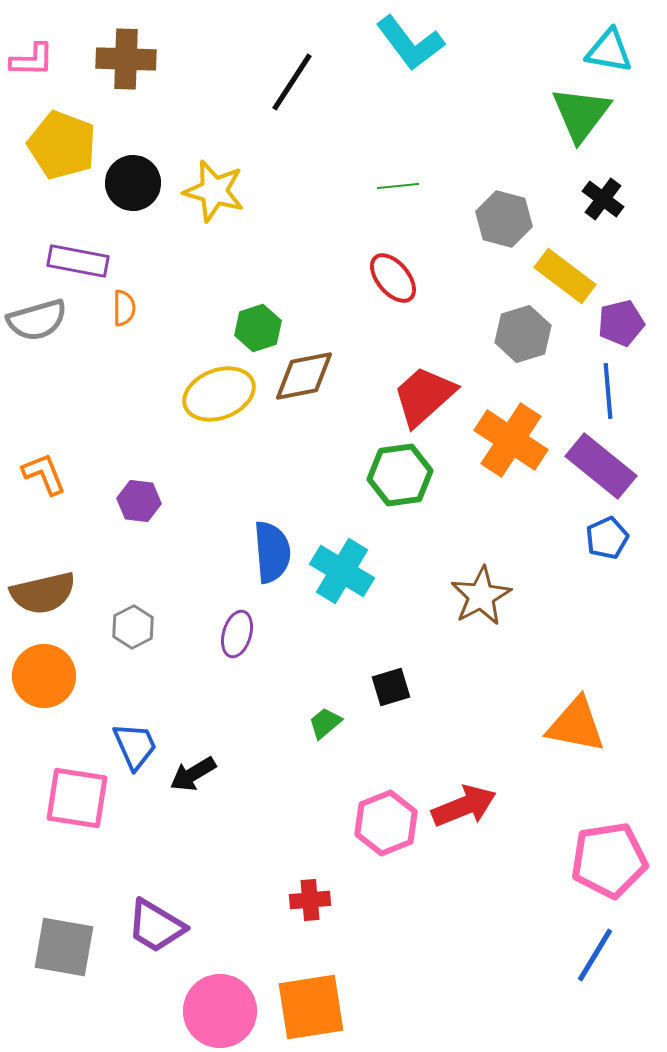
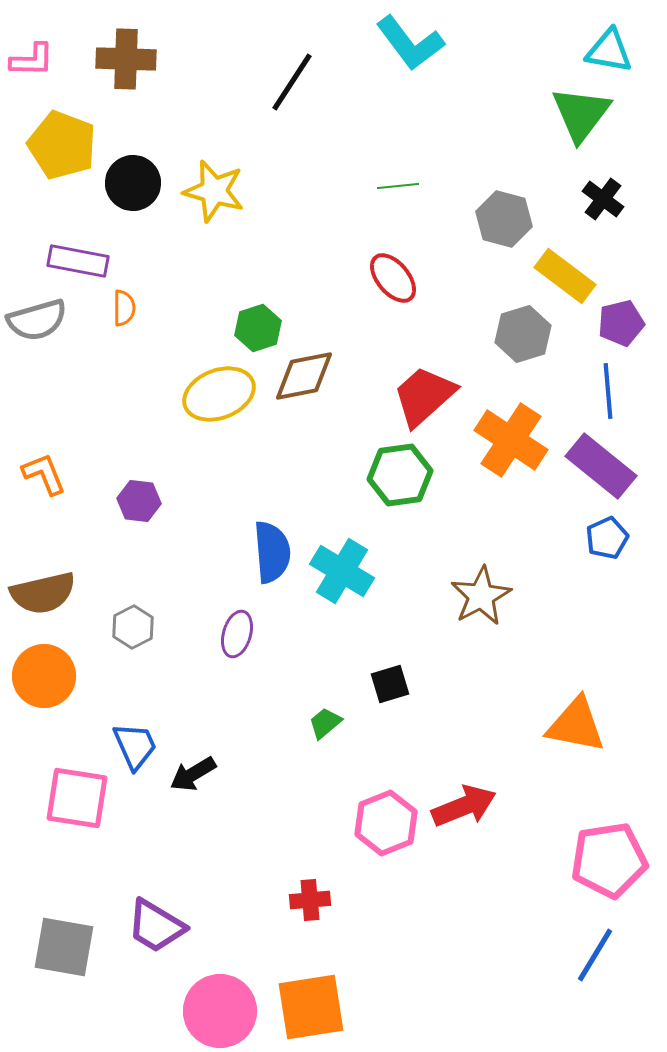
black square at (391, 687): moved 1 px left, 3 px up
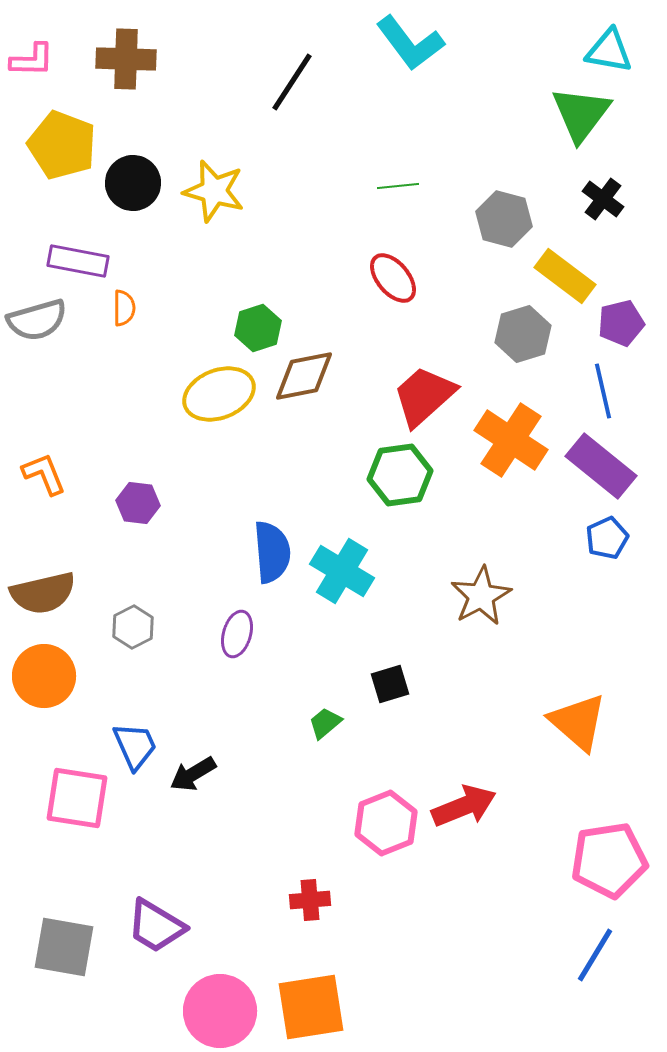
blue line at (608, 391): moved 5 px left; rotated 8 degrees counterclockwise
purple hexagon at (139, 501): moved 1 px left, 2 px down
orange triangle at (576, 725): moved 2 px right, 3 px up; rotated 30 degrees clockwise
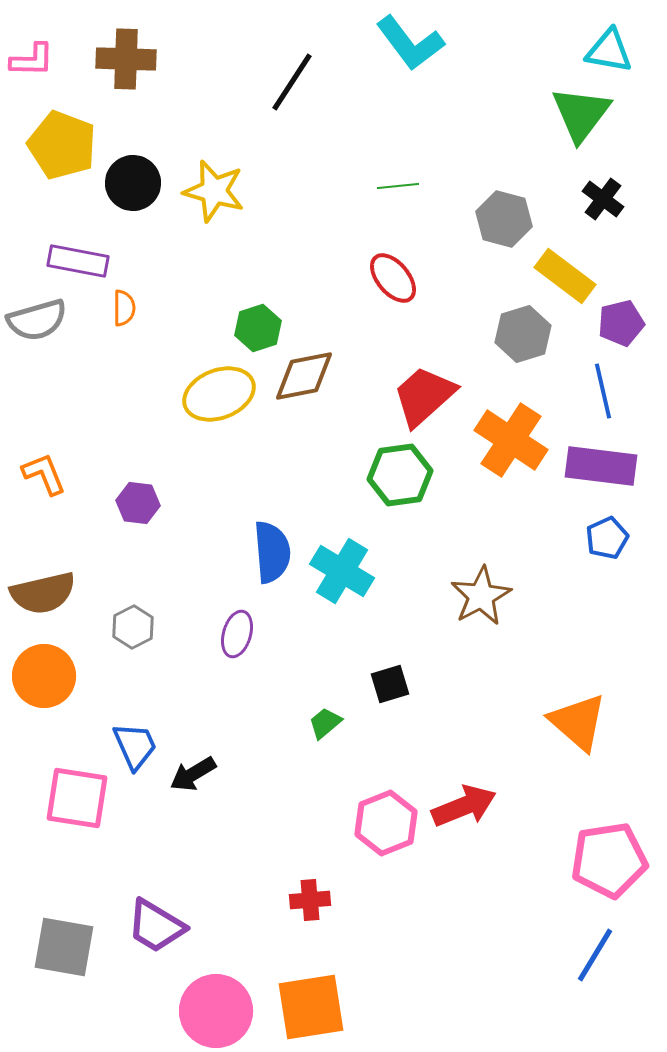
purple rectangle at (601, 466): rotated 32 degrees counterclockwise
pink circle at (220, 1011): moved 4 px left
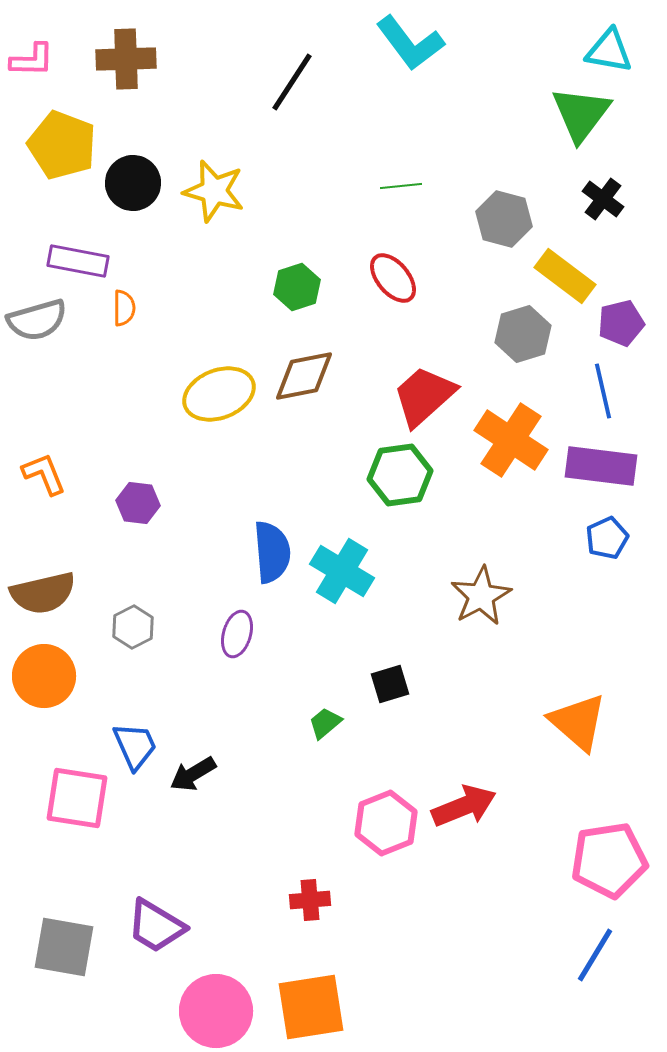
brown cross at (126, 59): rotated 4 degrees counterclockwise
green line at (398, 186): moved 3 px right
green hexagon at (258, 328): moved 39 px right, 41 px up
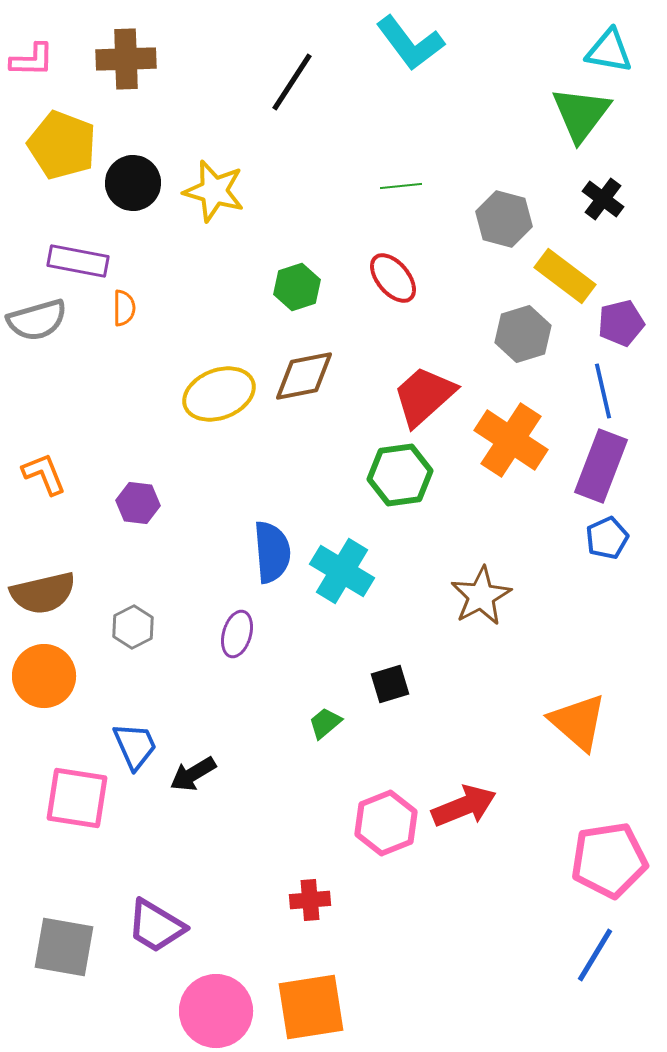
purple rectangle at (601, 466): rotated 76 degrees counterclockwise
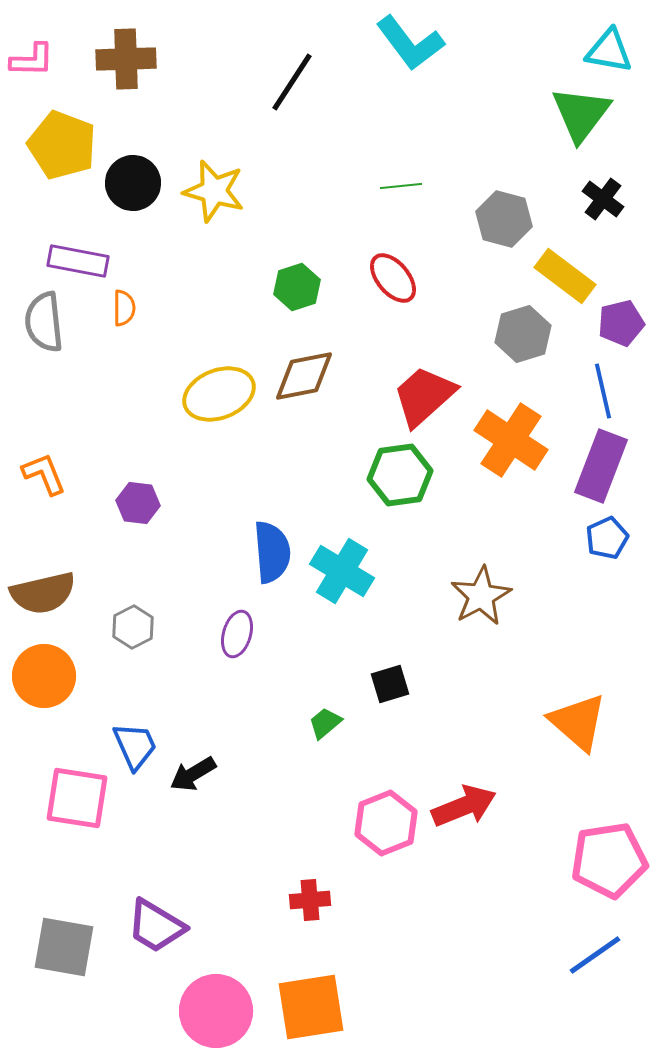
gray semicircle at (37, 320): moved 7 px right, 2 px down; rotated 100 degrees clockwise
blue line at (595, 955): rotated 24 degrees clockwise
